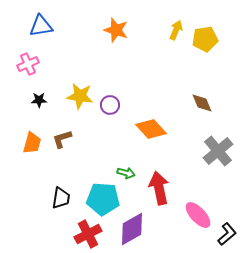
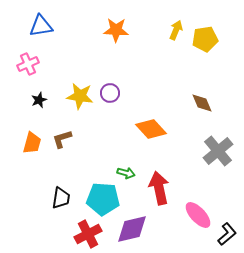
orange star: rotated 15 degrees counterclockwise
black star: rotated 21 degrees counterclockwise
purple circle: moved 12 px up
purple diamond: rotated 16 degrees clockwise
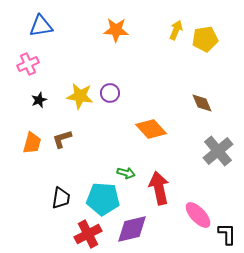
black L-shape: rotated 50 degrees counterclockwise
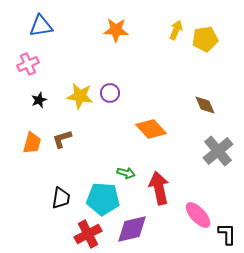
brown diamond: moved 3 px right, 2 px down
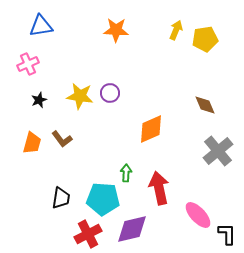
orange diamond: rotated 72 degrees counterclockwise
brown L-shape: rotated 110 degrees counterclockwise
green arrow: rotated 102 degrees counterclockwise
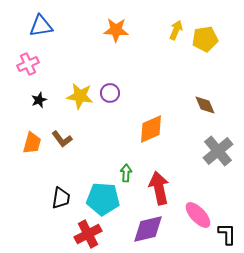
purple diamond: moved 16 px right
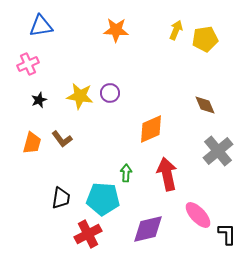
red arrow: moved 8 px right, 14 px up
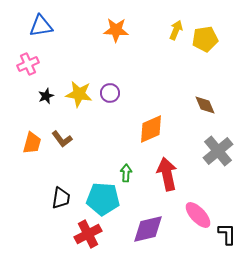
yellow star: moved 1 px left, 2 px up
black star: moved 7 px right, 4 px up
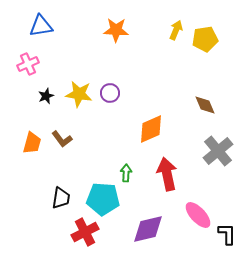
red cross: moved 3 px left, 2 px up
